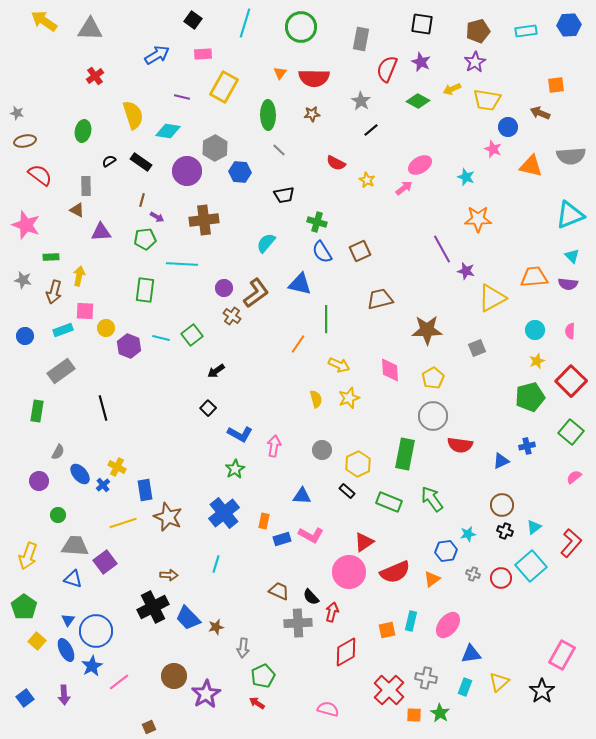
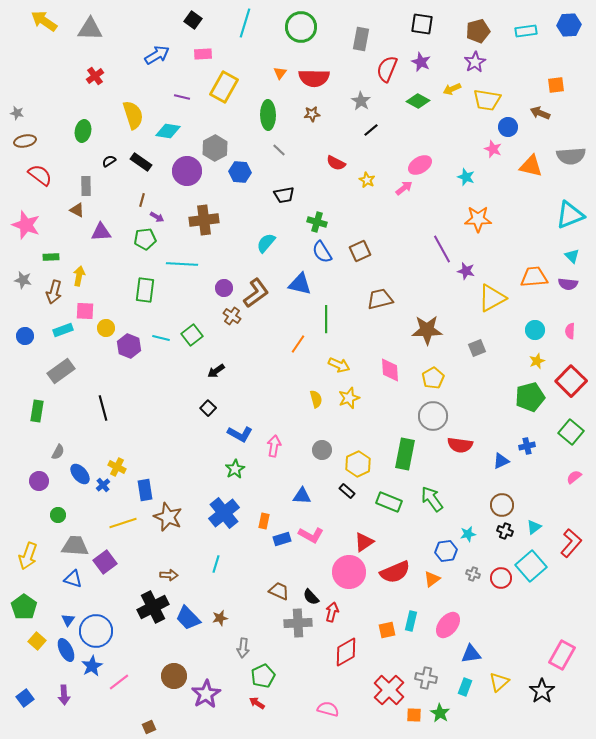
brown star at (216, 627): moved 4 px right, 9 px up
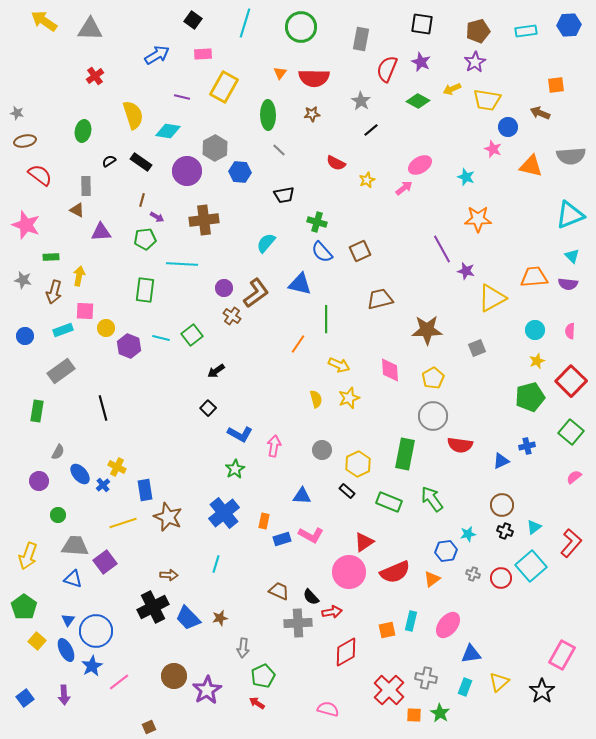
yellow star at (367, 180): rotated 21 degrees clockwise
blue semicircle at (322, 252): rotated 10 degrees counterclockwise
red arrow at (332, 612): rotated 66 degrees clockwise
purple star at (206, 694): moved 1 px right, 4 px up
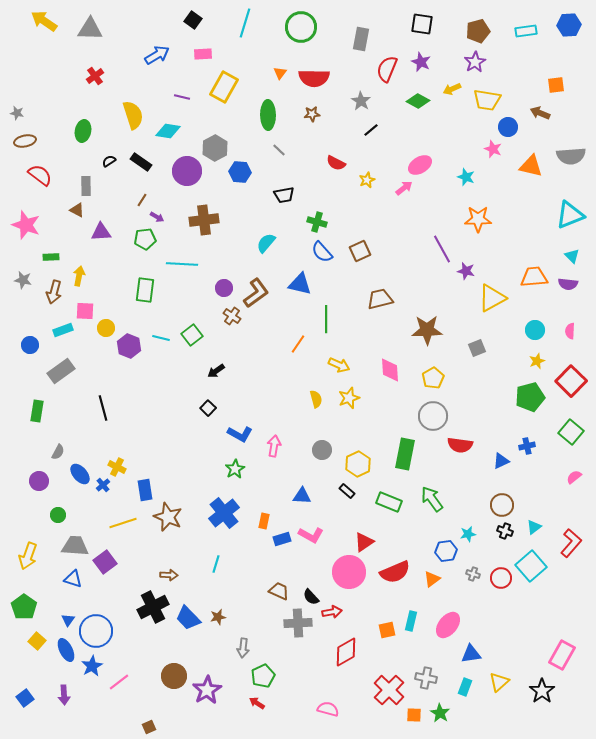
brown line at (142, 200): rotated 16 degrees clockwise
blue circle at (25, 336): moved 5 px right, 9 px down
brown star at (220, 618): moved 2 px left, 1 px up
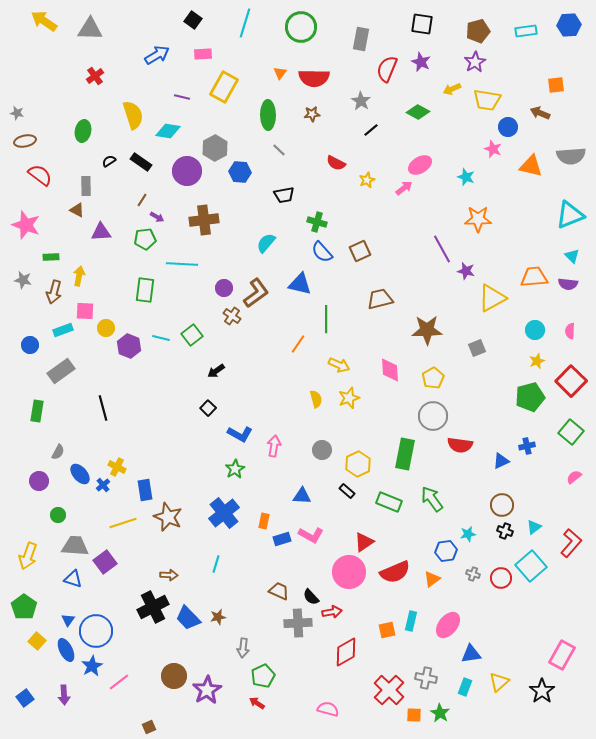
green diamond at (418, 101): moved 11 px down
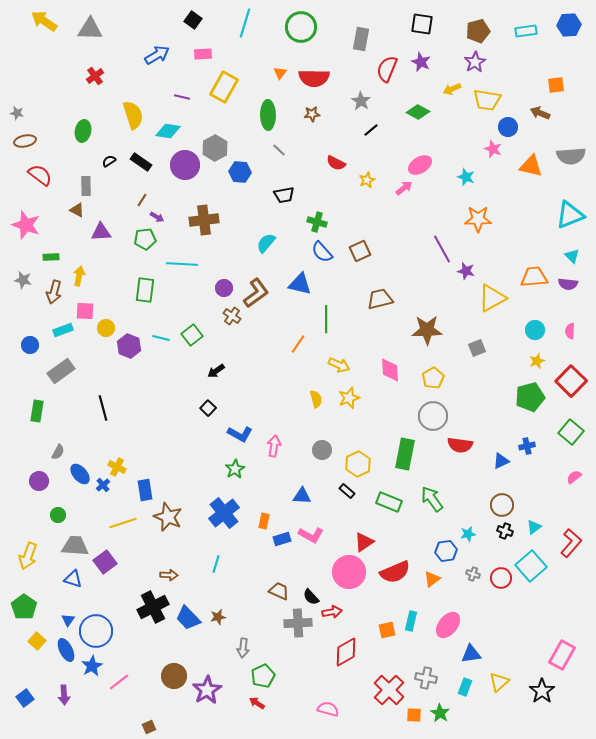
purple circle at (187, 171): moved 2 px left, 6 px up
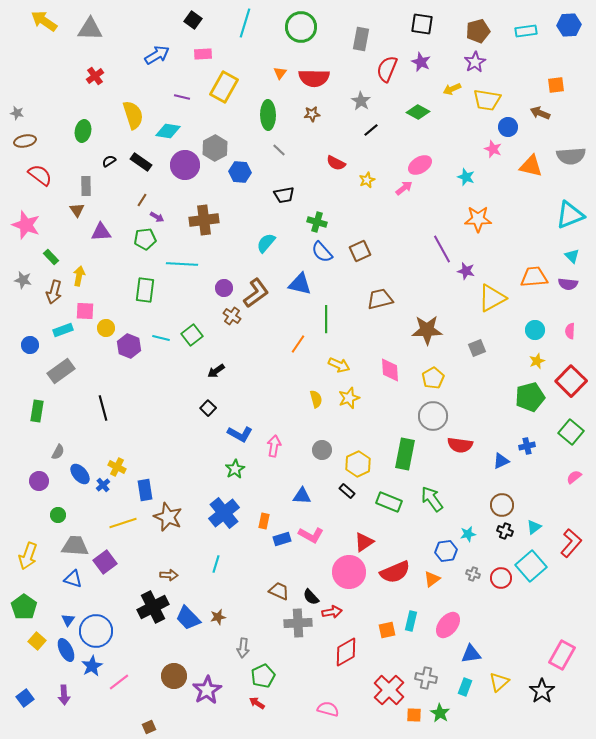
brown triangle at (77, 210): rotated 28 degrees clockwise
green rectangle at (51, 257): rotated 49 degrees clockwise
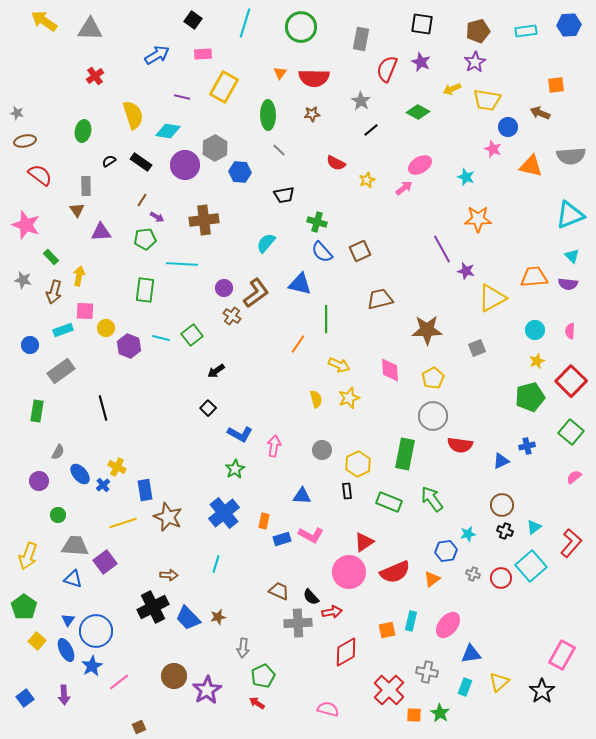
black rectangle at (347, 491): rotated 42 degrees clockwise
gray cross at (426, 678): moved 1 px right, 6 px up
brown square at (149, 727): moved 10 px left
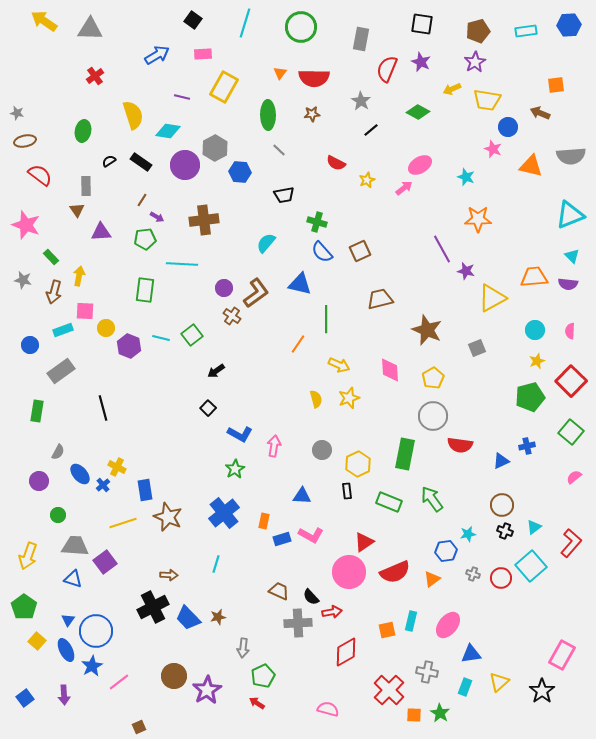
brown star at (427, 330): rotated 24 degrees clockwise
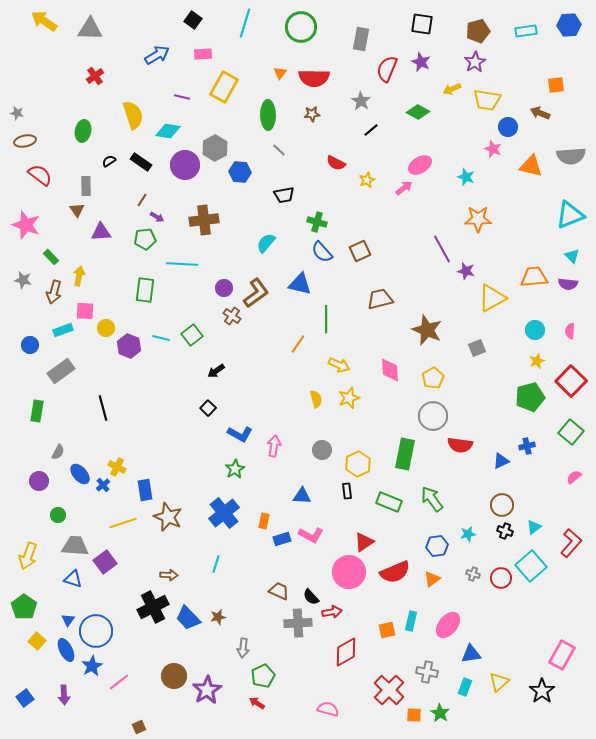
blue hexagon at (446, 551): moved 9 px left, 5 px up
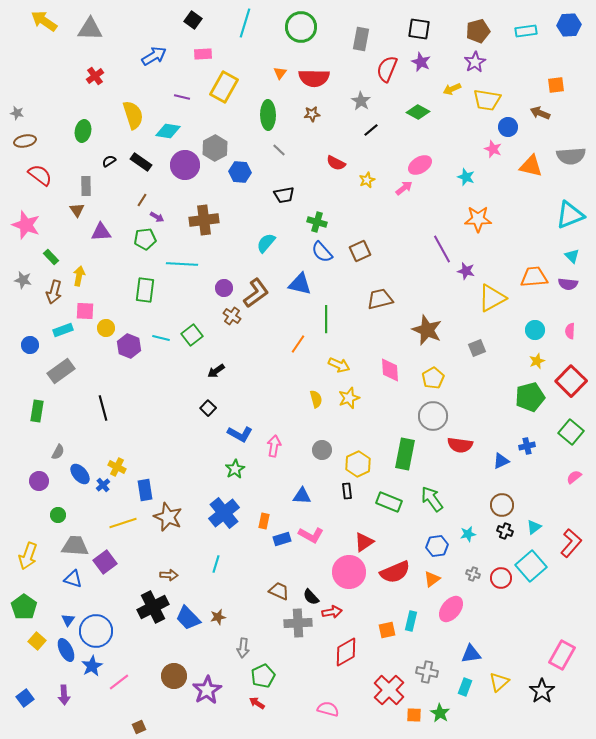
black square at (422, 24): moved 3 px left, 5 px down
blue arrow at (157, 55): moved 3 px left, 1 px down
pink ellipse at (448, 625): moved 3 px right, 16 px up
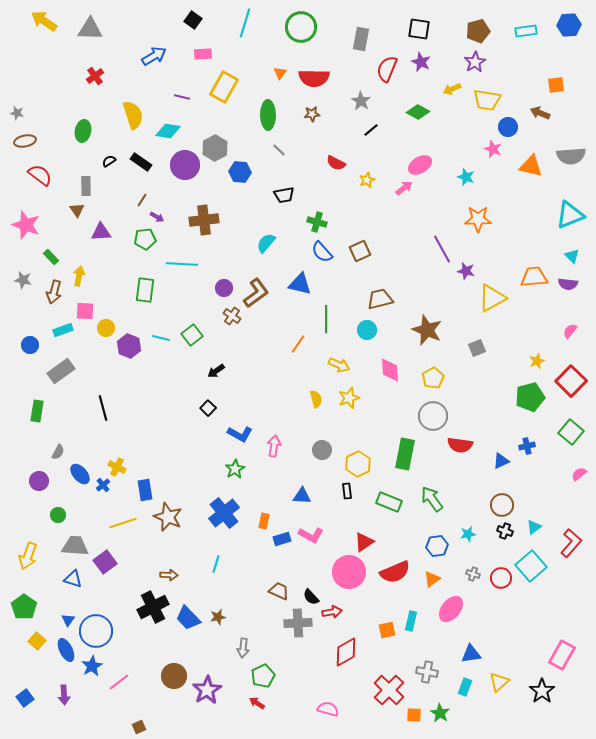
cyan circle at (535, 330): moved 168 px left
pink semicircle at (570, 331): rotated 35 degrees clockwise
pink semicircle at (574, 477): moved 5 px right, 3 px up
